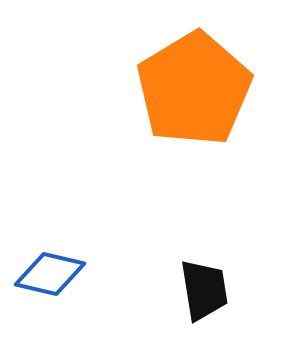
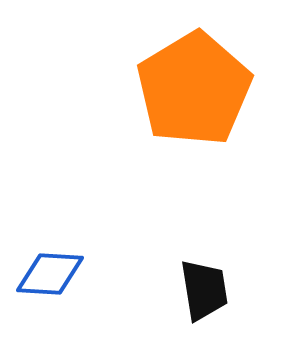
blue diamond: rotated 10 degrees counterclockwise
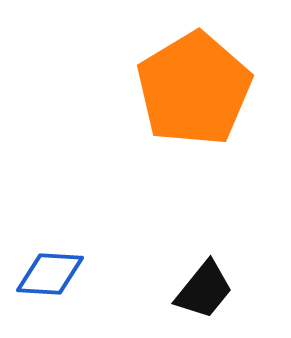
black trapezoid: rotated 48 degrees clockwise
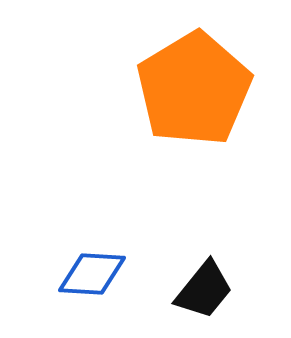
blue diamond: moved 42 px right
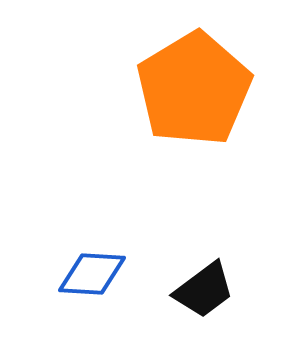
black trapezoid: rotated 14 degrees clockwise
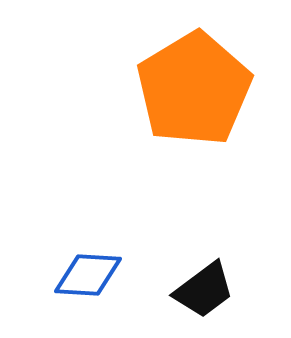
blue diamond: moved 4 px left, 1 px down
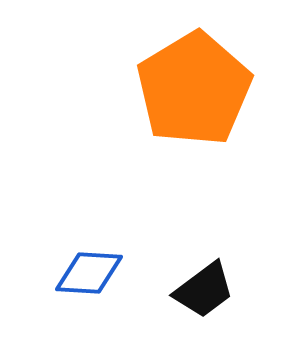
blue diamond: moved 1 px right, 2 px up
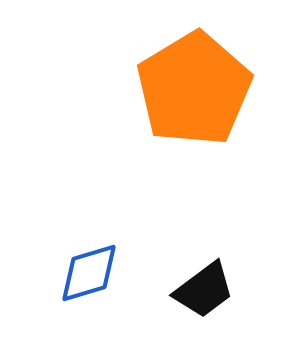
blue diamond: rotated 20 degrees counterclockwise
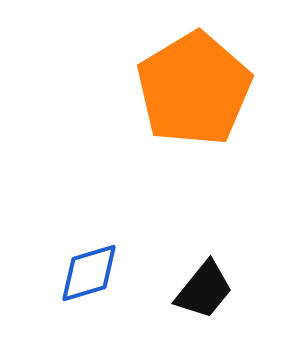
black trapezoid: rotated 14 degrees counterclockwise
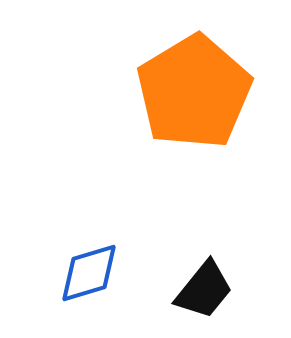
orange pentagon: moved 3 px down
